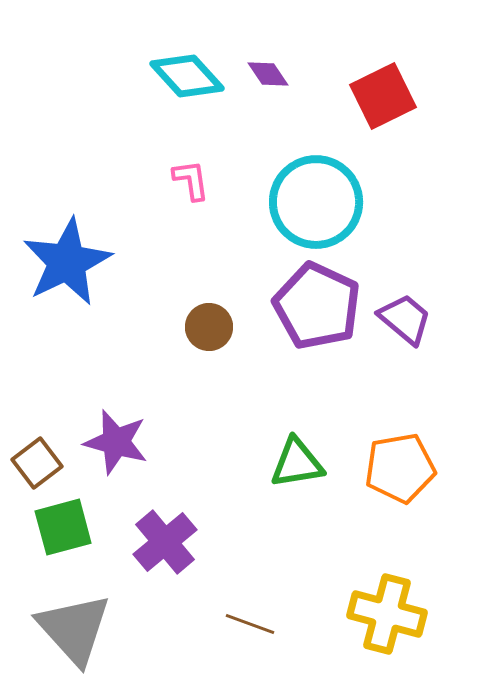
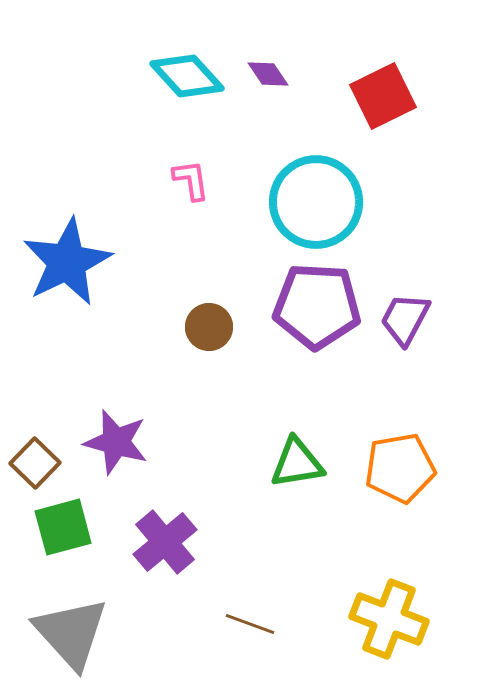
purple pentagon: rotated 22 degrees counterclockwise
purple trapezoid: rotated 102 degrees counterclockwise
brown square: moved 2 px left; rotated 9 degrees counterclockwise
yellow cross: moved 2 px right, 5 px down; rotated 6 degrees clockwise
gray triangle: moved 3 px left, 4 px down
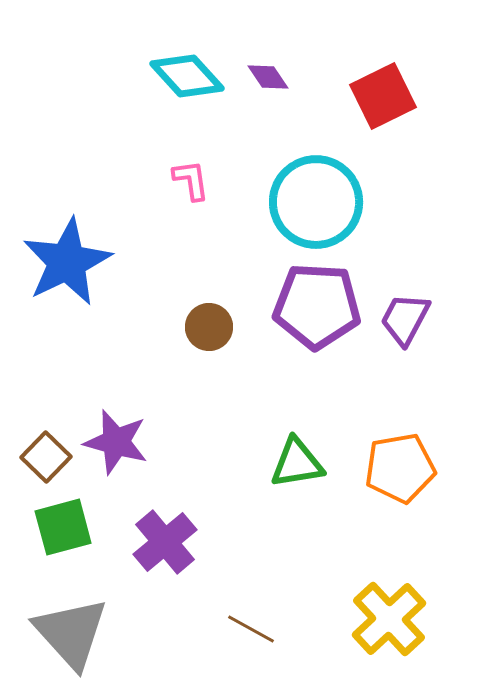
purple diamond: moved 3 px down
brown square: moved 11 px right, 6 px up
yellow cross: rotated 26 degrees clockwise
brown line: moved 1 px right, 5 px down; rotated 9 degrees clockwise
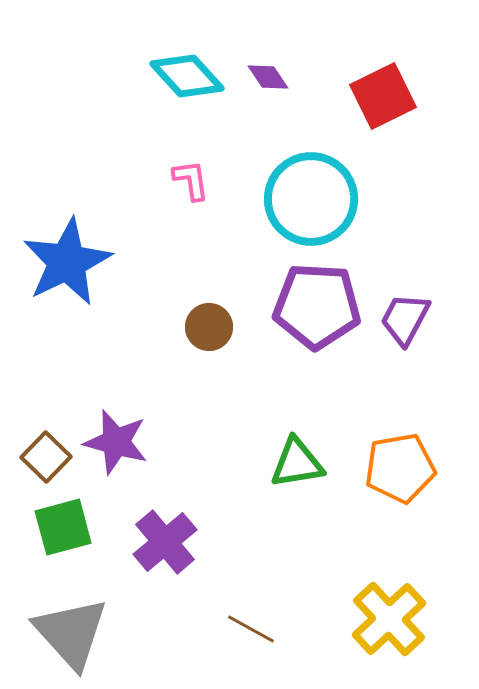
cyan circle: moved 5 px left, 3 px up
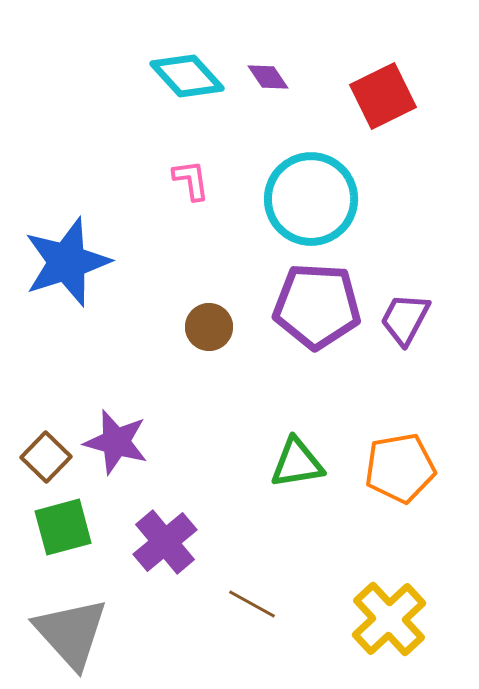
blue star: rotated 8 degrees clockwise
brown line: moved 1 px right, 25 px up
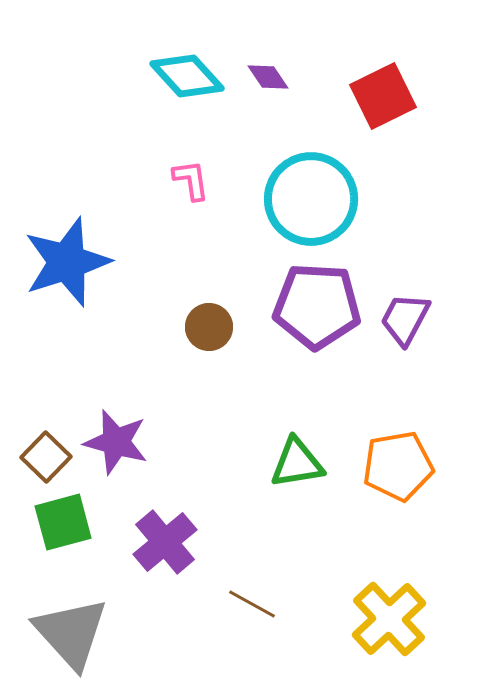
orange pentagon: moved 2 px left, 2 px up
green square: moved 5 px up
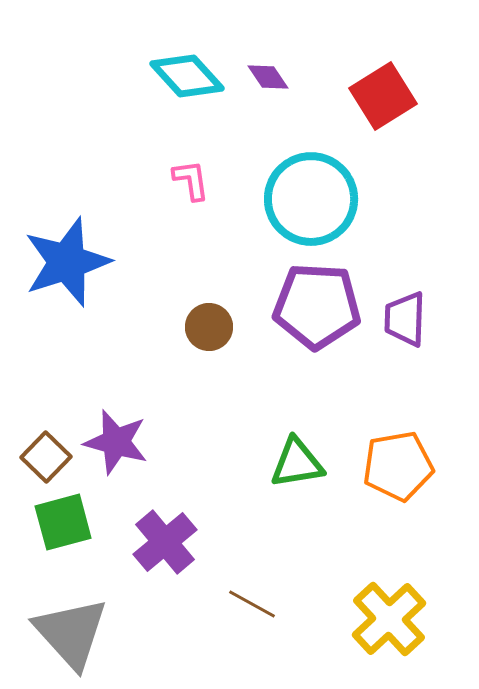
red square: rotated 6 degrees counterclockwise
purple trapezoid: rotated 26 degrees counterclockwise
